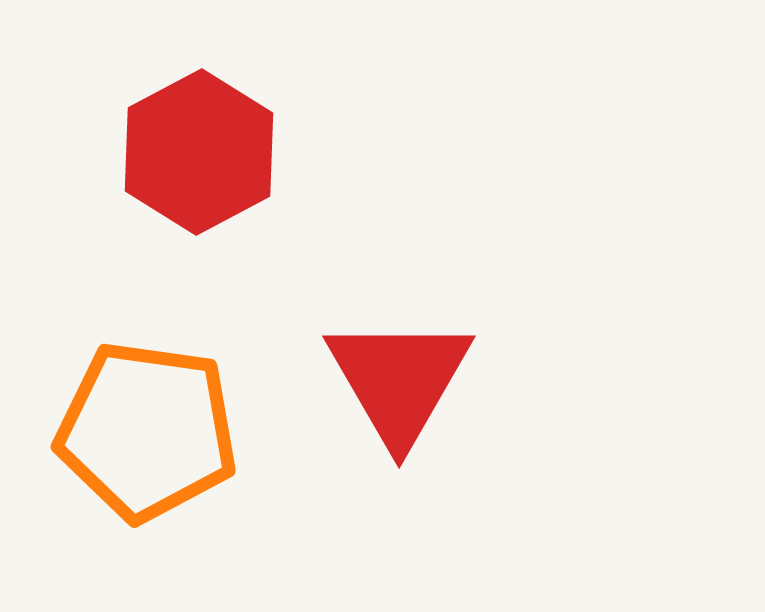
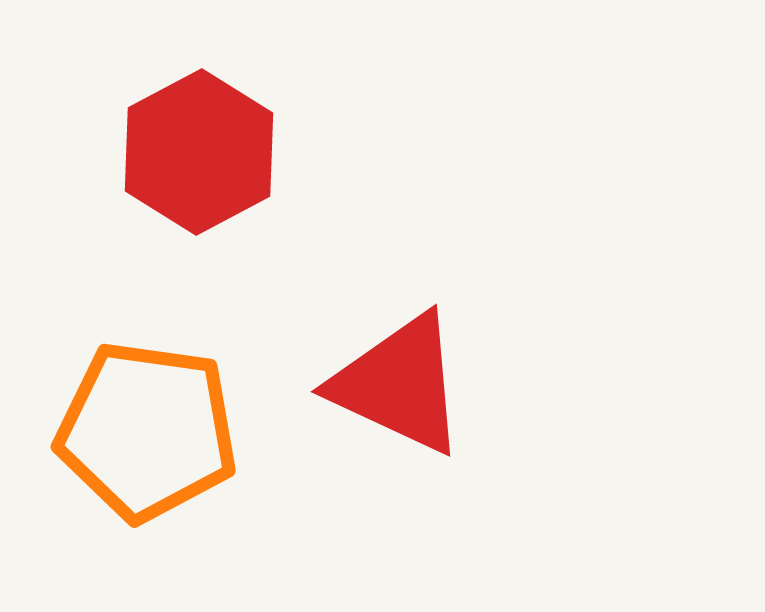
red triangle: moved 4 px down; rotated 35 degrees counterclockwise
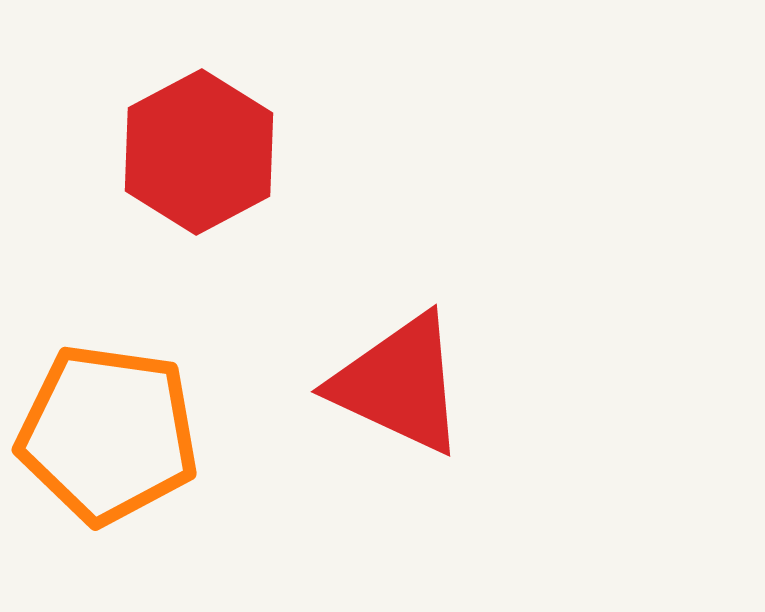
orange pentagon: moved 39 px left, 3 px down
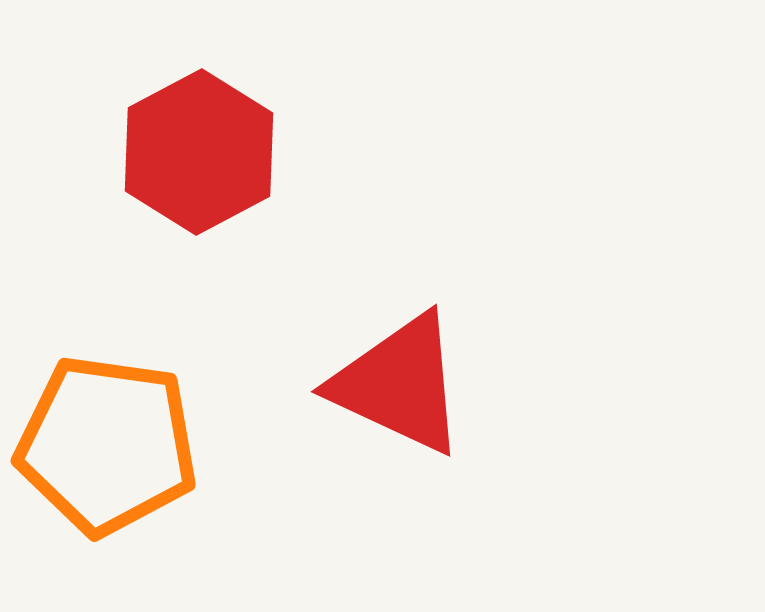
orange pentagon: moved 1 px left, 11 px down
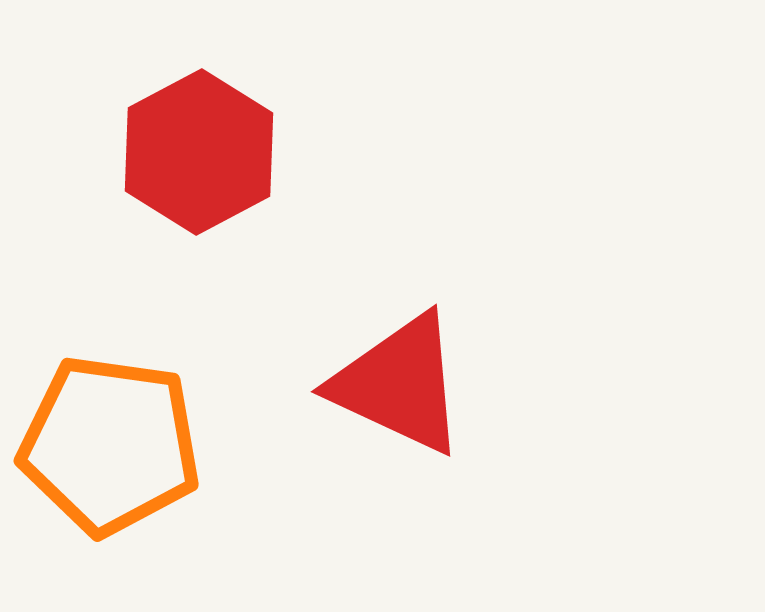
orange pentagon: moved 3 px right
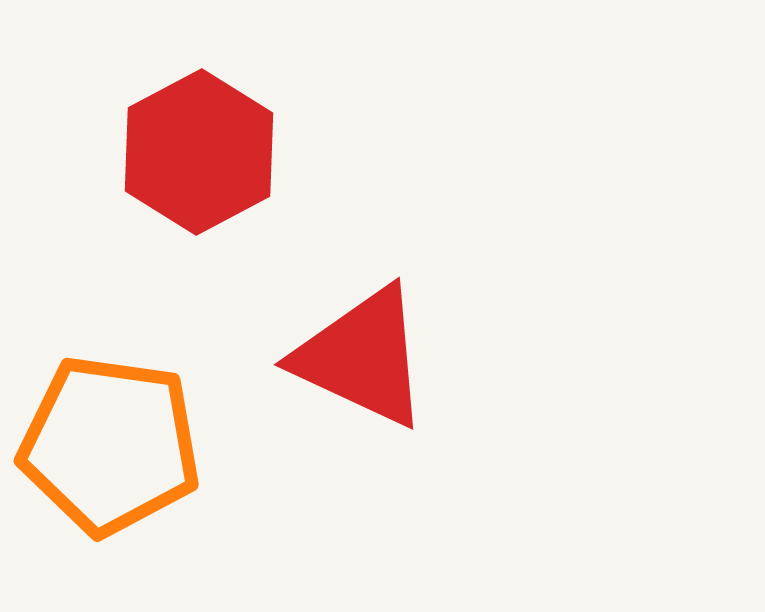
red triangle: moved 37 px left, 27 px up
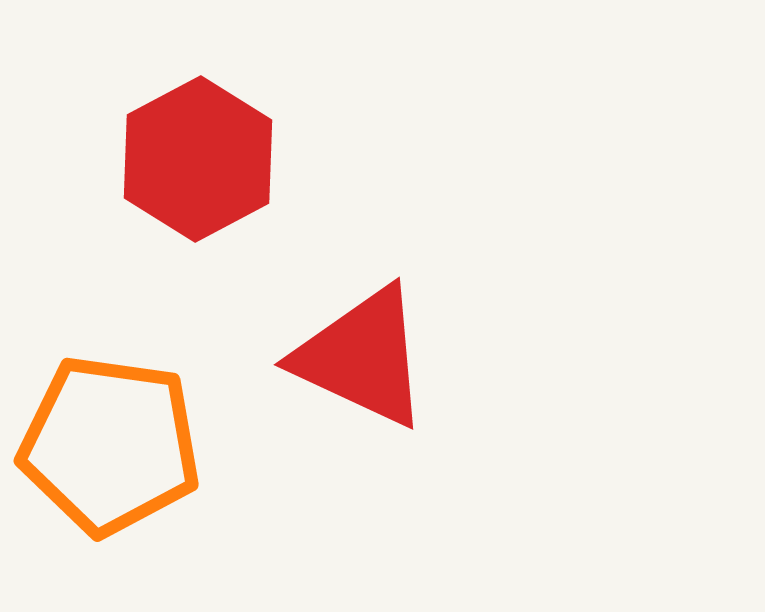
red hexagon: moved 1 px left, 7 px down
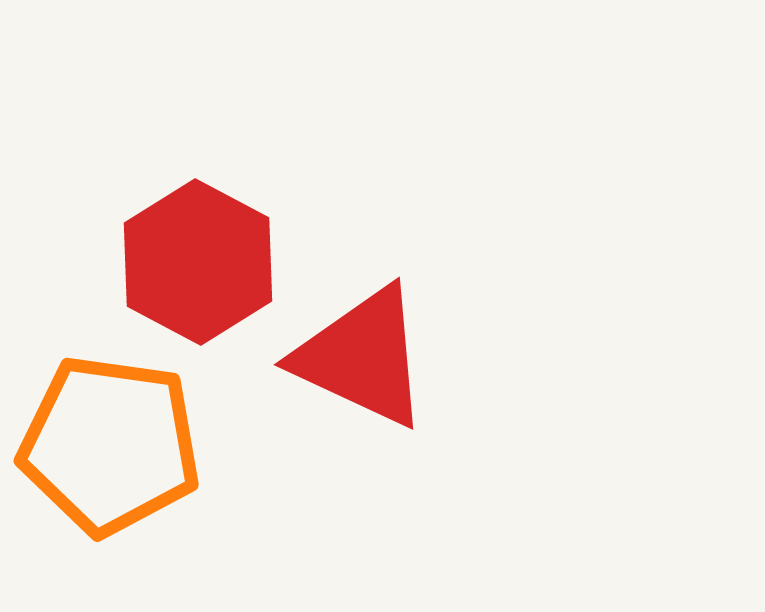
red hexagon: moved 103 px down; rotated 4 degrees counterclockwise
